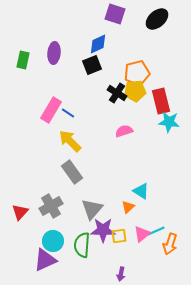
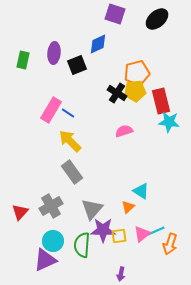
black square: moved 15 px left
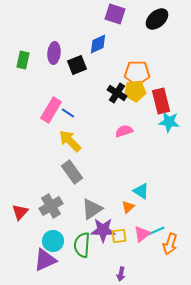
orange pentagon: rotated 15 degrees clockwise
gray triangle: rotated 15 degrees clockwise
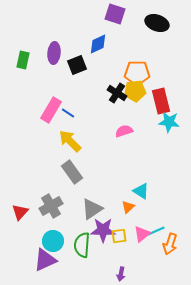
black ellipse: moved 4 px down; rotated 60 degrees clockwise
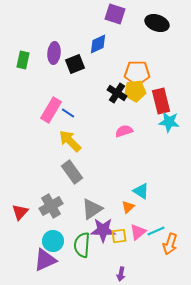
black square: moved 2 px left, 1 px up
pink triangle: moved 4 px left, 2 px up
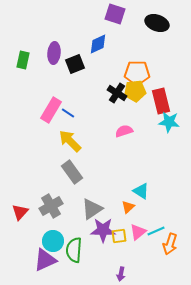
green semicircle: moved 8 px left, 5 px down
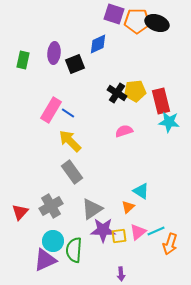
purple square: moved 1 px left
orange pentagon: moved 52 px up
purple arrow: rotated 16 degrees counterclockwise
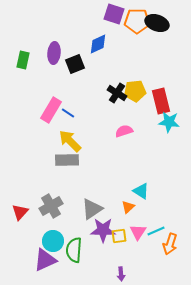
gray rectangle: moved 5 px left, 12 px up; rotated 55 degrees counterclockwise
pink triangle: rotated 18 degrees counterclockwise
